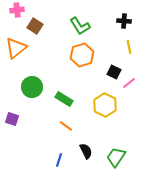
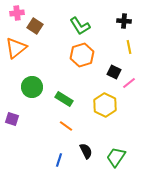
pink cross: moved 3 px down
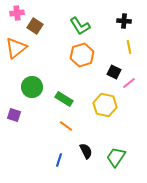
yellow hexagon: rotated 15 degrees counterclockwise
purple square: moved 2 px right, 4 px up
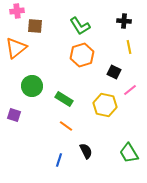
pink cross: moved 2 px up
brown square: rotated 28 degrees counterclockwise
pink line: moved 1 px right, 7 px down
green circle: moved 1 px up
green trapezoid: moved 13 px right, 4 px up; rotated 65 degrees counterclockwise
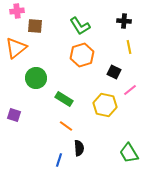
green circle: moved 4 px right, 8 px up
black semicircle: moved 7 px left, 3 px up; rotated 21 degrees clockwise
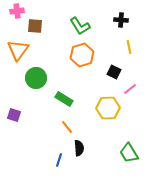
black cross: moved 3 px left, 1 px up
orange triangle: moved 2 px right, 2 px down; rotated 15 degrees counterclockwise
pink line: moved 1 px up
yellow hexagon: moved 3 px right, 3 px down; rotated 15 degrees counterclockwise
orange line: moved 1 px right, 1 px down; rotated 16 degrees clockwise
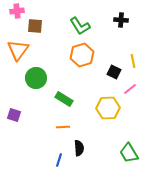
yellow line: moved 4 px right, 14 px down
orange line: moved 4 px left; rotated 56 degrees counterclockwise
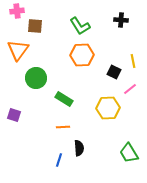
orange hexagon: rotated 15 degrees clockwise
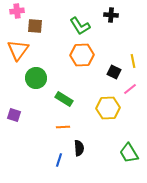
black cross: moved 10 px left, 5 px up
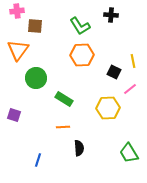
blue line: moved 21 px left
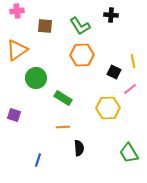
brown square: moved 10 px right
orange triangle: moved 1 px left; rotated 20 degrees clockwise
green rectangle: moved 1 px left, 1 px up
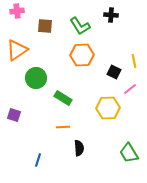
yellow line: moved 1 px right
